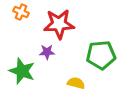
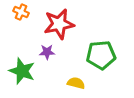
red star: rotated 8 degrees counterclockwise
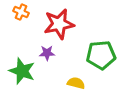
purple star: moved 1 px down
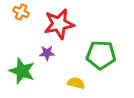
green pentagon: rotated 8 degrees clockwise
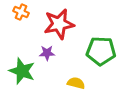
green pentagon: moved 4 px up
